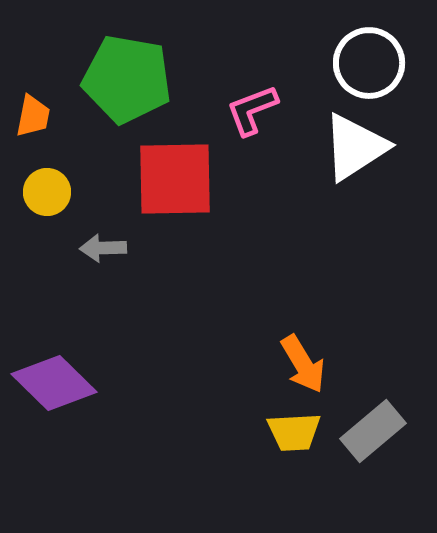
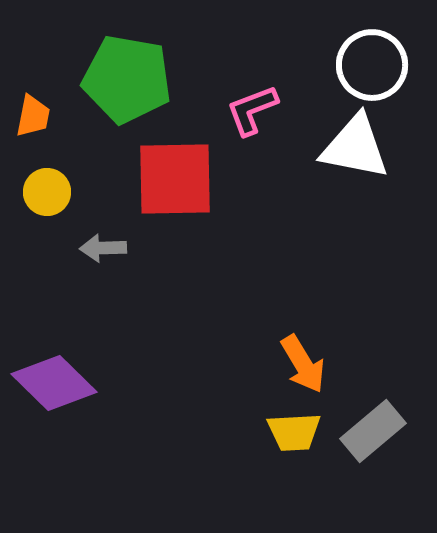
white circle: moved 3 px right, 2 px down
white triangle: rotated 44 degrees clockwise
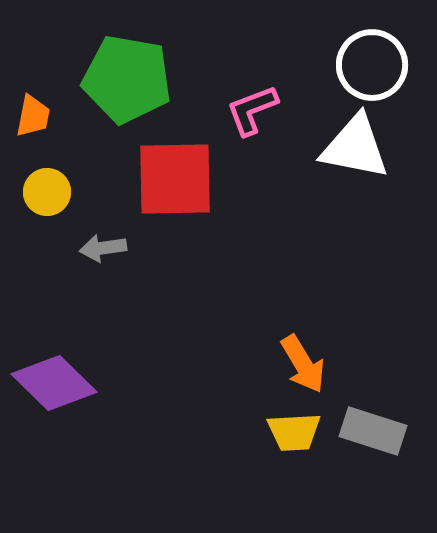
gray arrow: rotated 6 degrees counterclockwise
gray rectangle: rotated 58 degrees clockwise
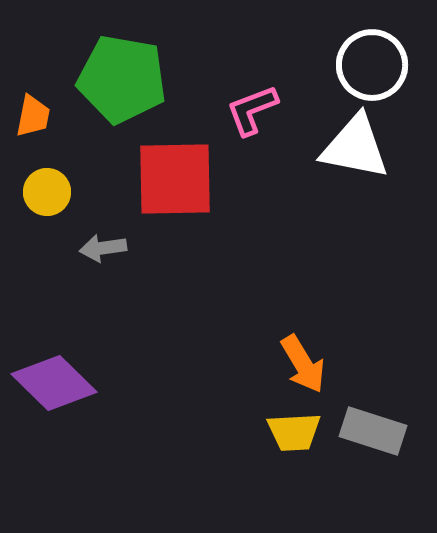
green pentagon: moved 5 px left
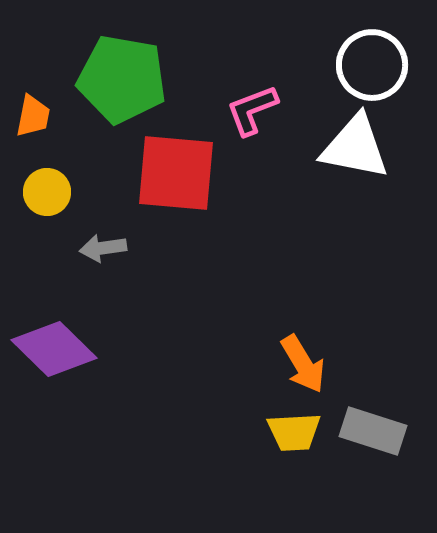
red square: moved 1 px right, 6 px up; rotated 6 degrees clockwise
purple diamond: moved 34 px up
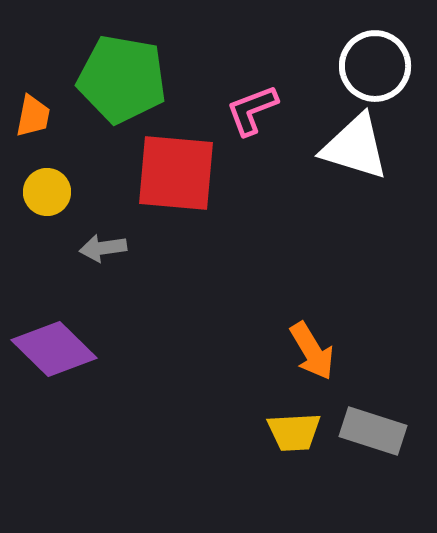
white circle: moved 3 px right, 1 px down
white triangle: rotated 6 degrees clockwise
orange arrow: moved 9 px right, 13 px up
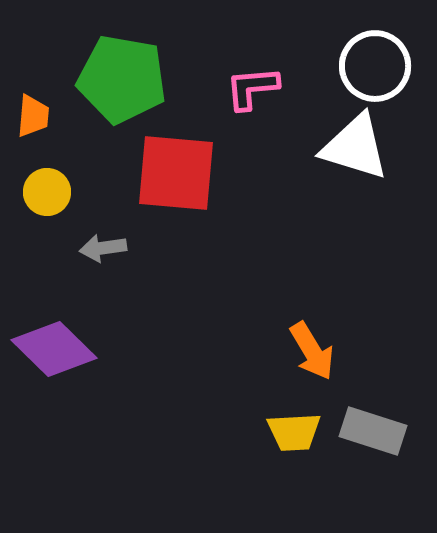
pink L-shape: moved 22 px up; rotated 16 degrees clockwise
orange trapezoid: rotated 6 degrees counterclockwise
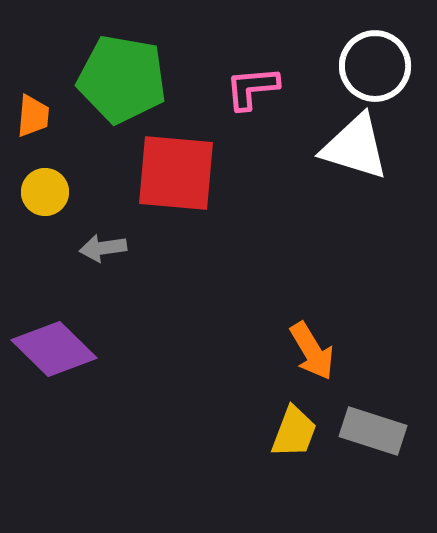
yellow circle: moved 2 px left
yellow trapezoid: rotated 66 degrees counterclockwise
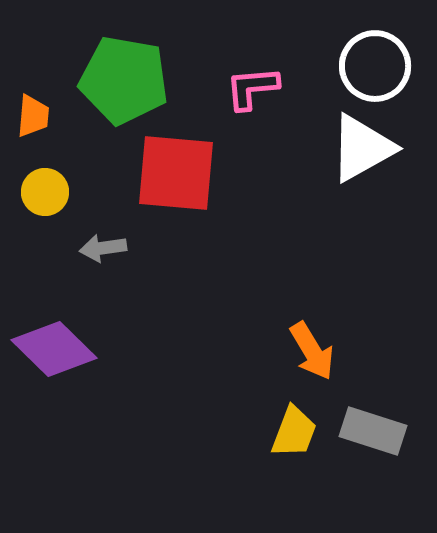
green pentagon: moved 2 px right, 1 px down
white triangle: moved 7 px right, 1 px down; rotated 46 degrees counterclockwise
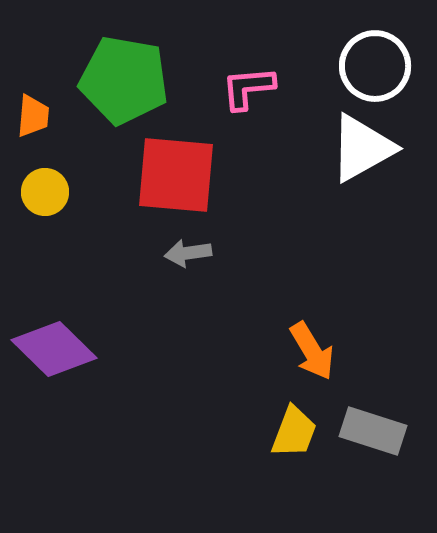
pink L-shape: moved 4 px left
red square: moved 2 px down
gray arrow: moved 85 px right, 5 px down
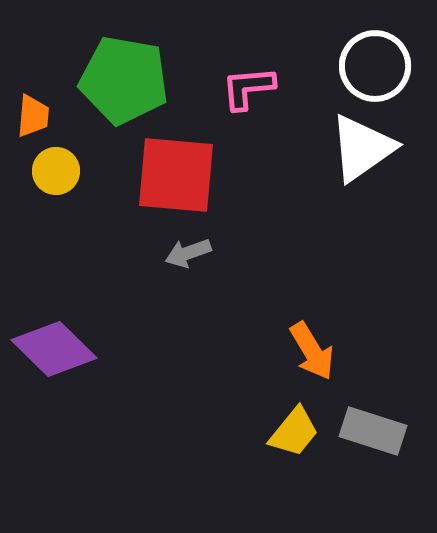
white triangle: rotated 6 degrees counterclockwise
yellow circle: moved 11 px right, 21 px up
gray arrow: rotated 12 degrees counterclockwise
yellow trapezoid: rotated 18 degrees clockwise
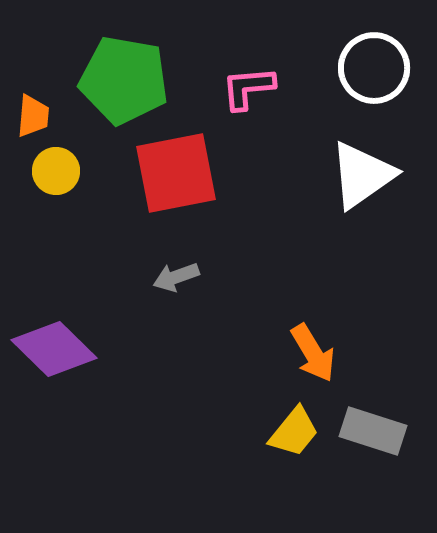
white circle: moved 1 px left, 2 px down
white triangle: moved 27 px down
red square: moved 2 px up; rotated 16 degrees counterclockwise
gray arrow: moved 12 px left, 24 px down
orange arrow: moved 1 px right, 2 px down
